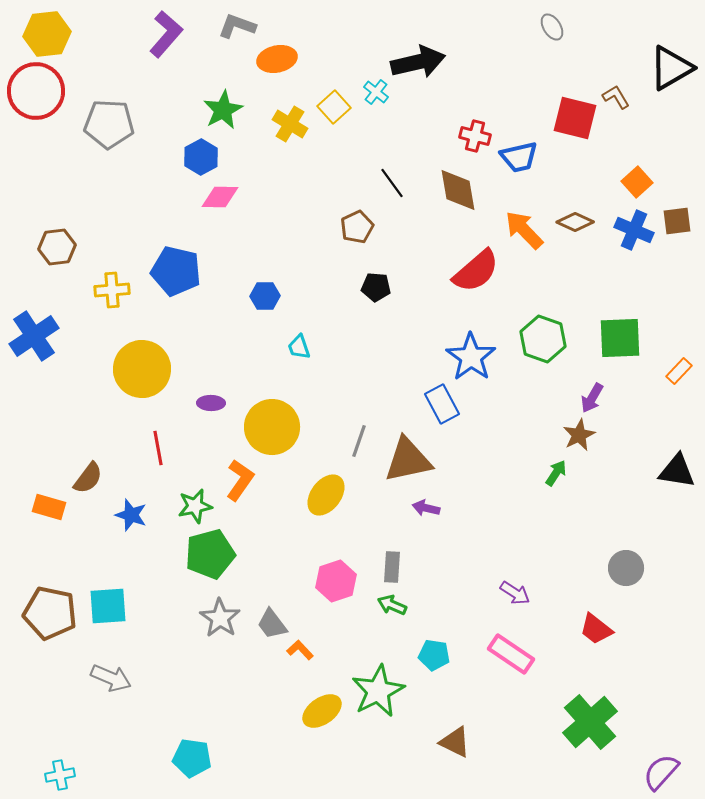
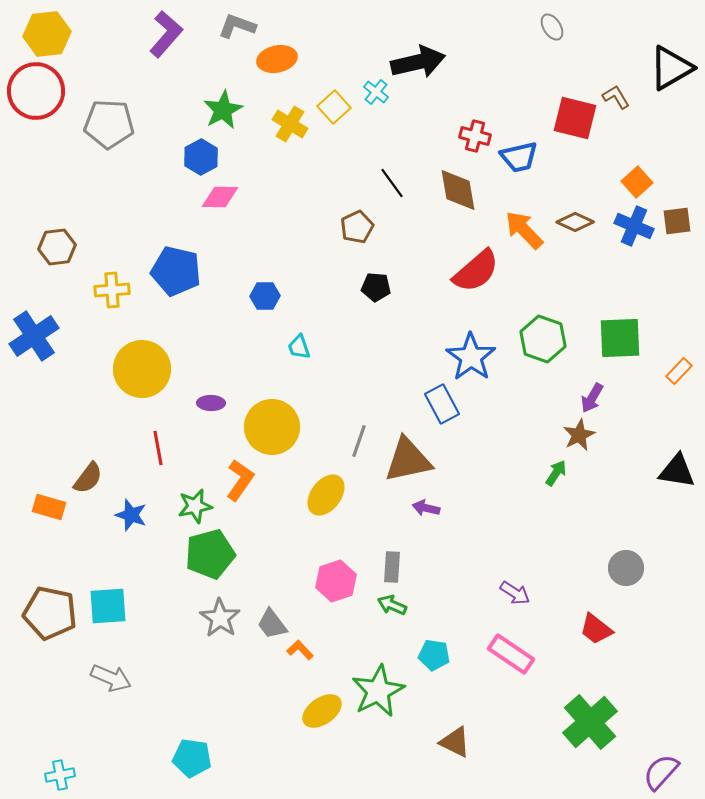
blue cross at (634, 230): moved 4 px up
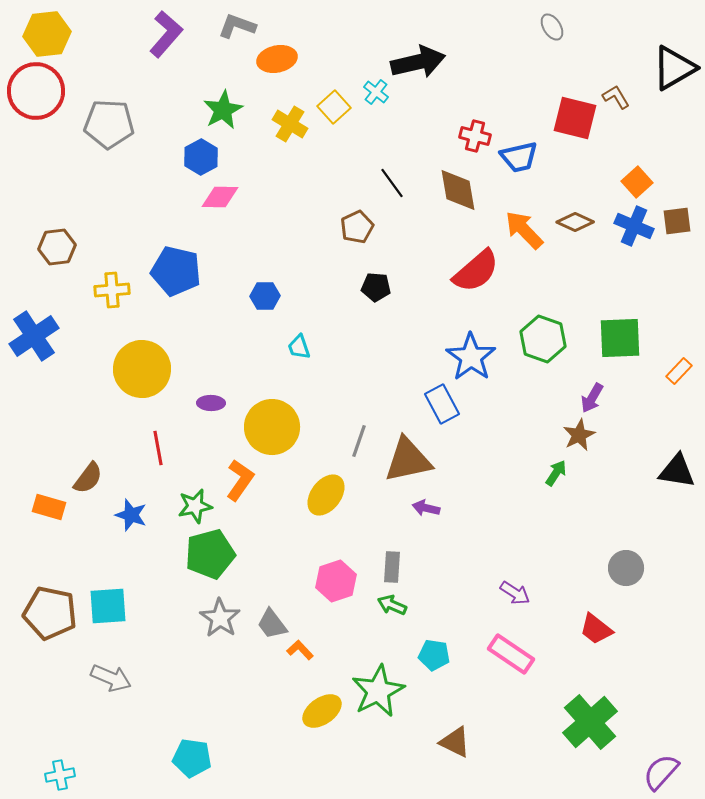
black triangle at (671, 68): moved 3 px right
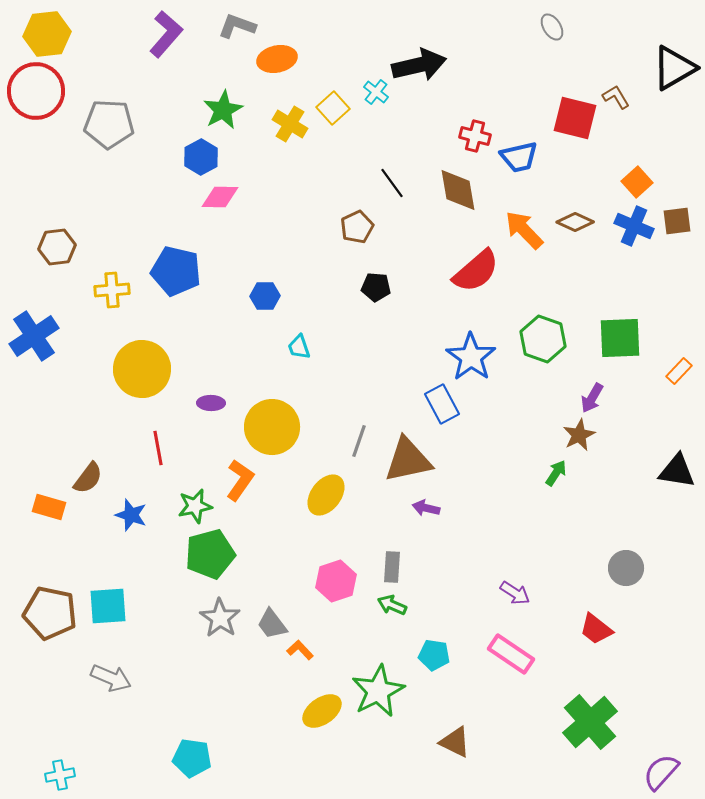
black arrow at (418, 62): moved 1 px right, 3 px down
yellow square at (334, 107): moved 1 px left, 1 px down
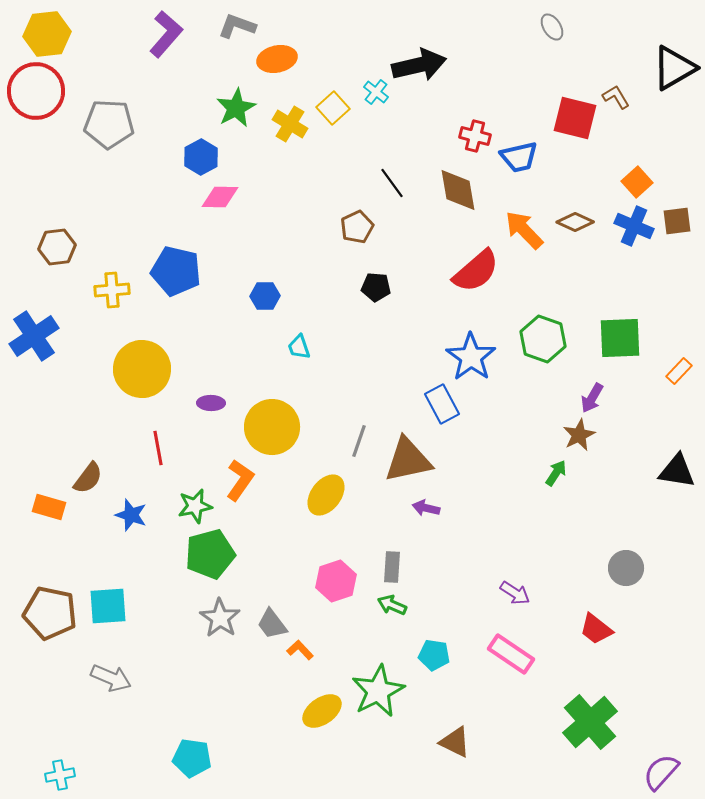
green star at (223, 110): moved 13 px right, 2 px up
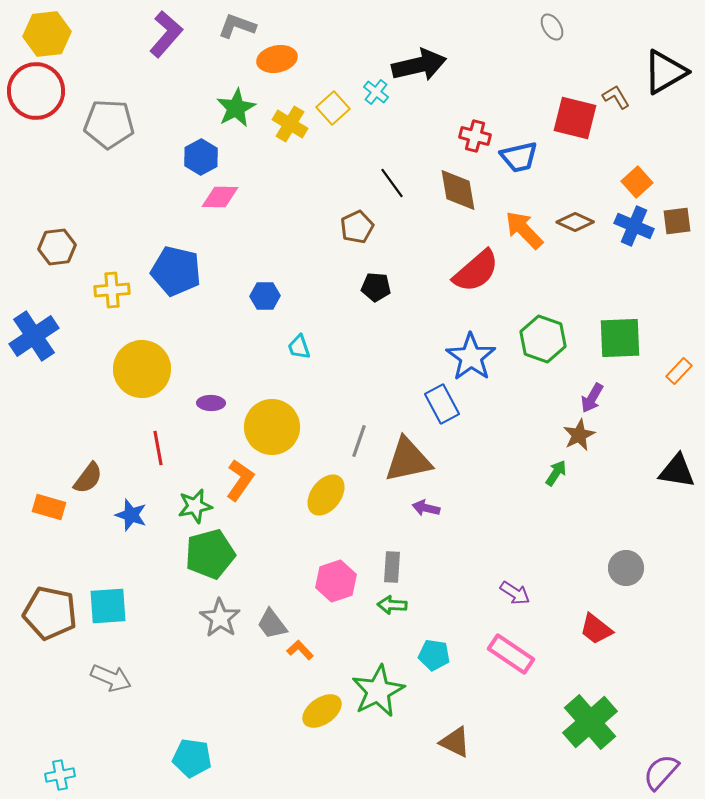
black triangle at (674, 68): moved 9 px left, 4 px down
green arrow at (392, 605): rotated 20 degrees counterclockwise
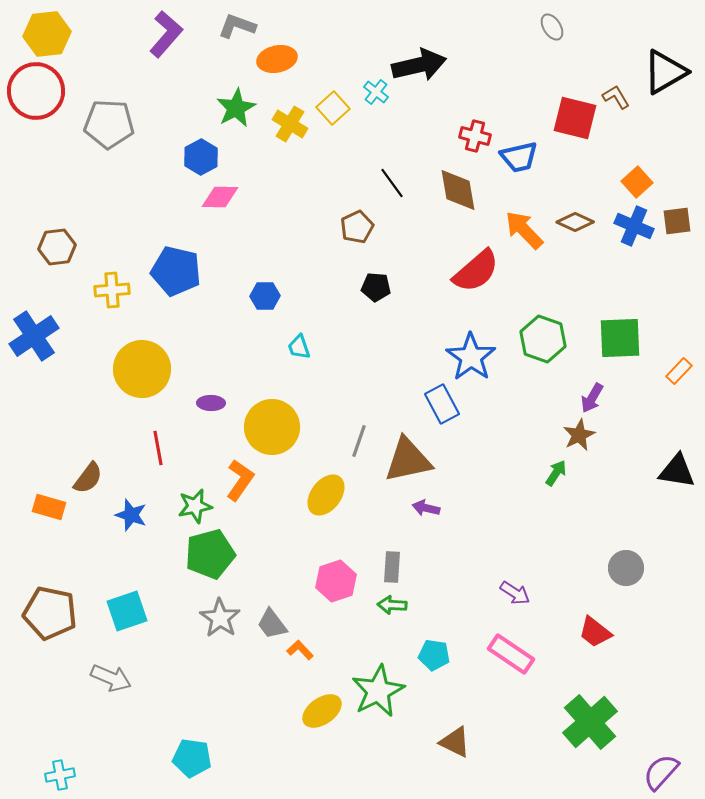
cyan square at (108, 606): moved 19 px right, 5 px down; rotated 15 degrees counterclockwise
red trapezoid at (596, 629): moved 1 px left, 3 px down
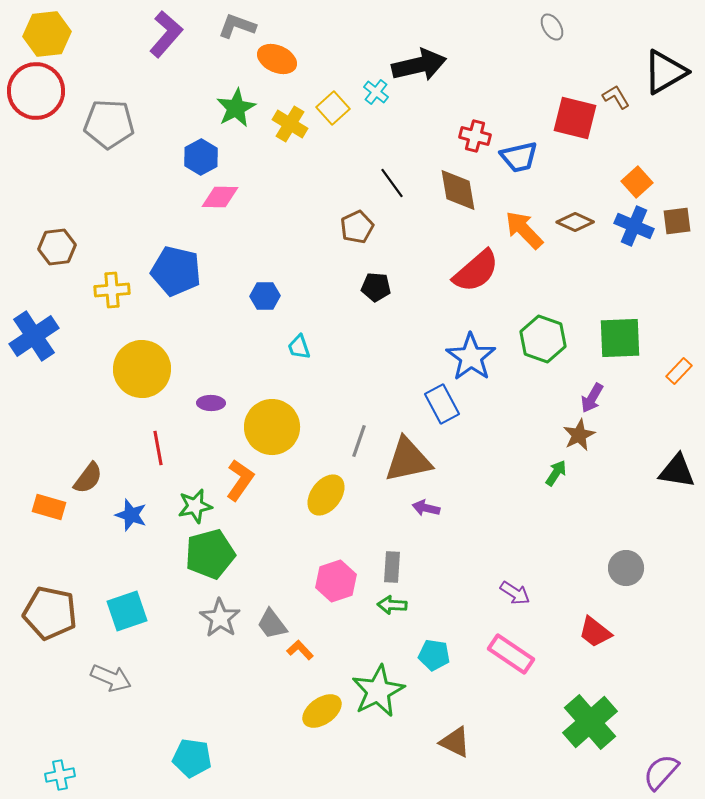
orange ellipse at (277, 59): rotated 36 degrees clockwise
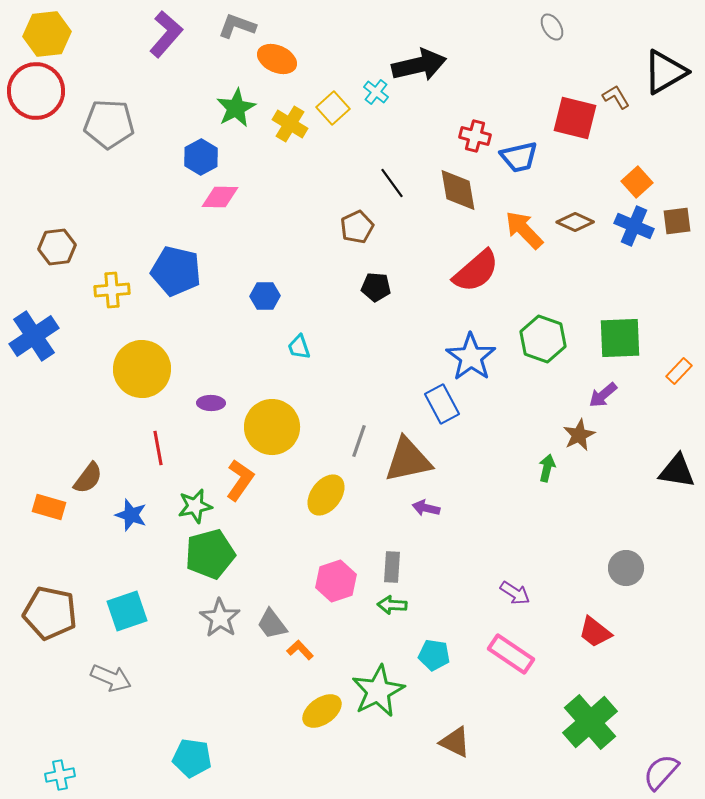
purple arrow at (592, 398): moved 11 px right, 3 px up; rotated 20 degrees clockwise
green arrow at (556, 473): moved 9 px left, 5 px up; rotated 20 degrees counterclockwise
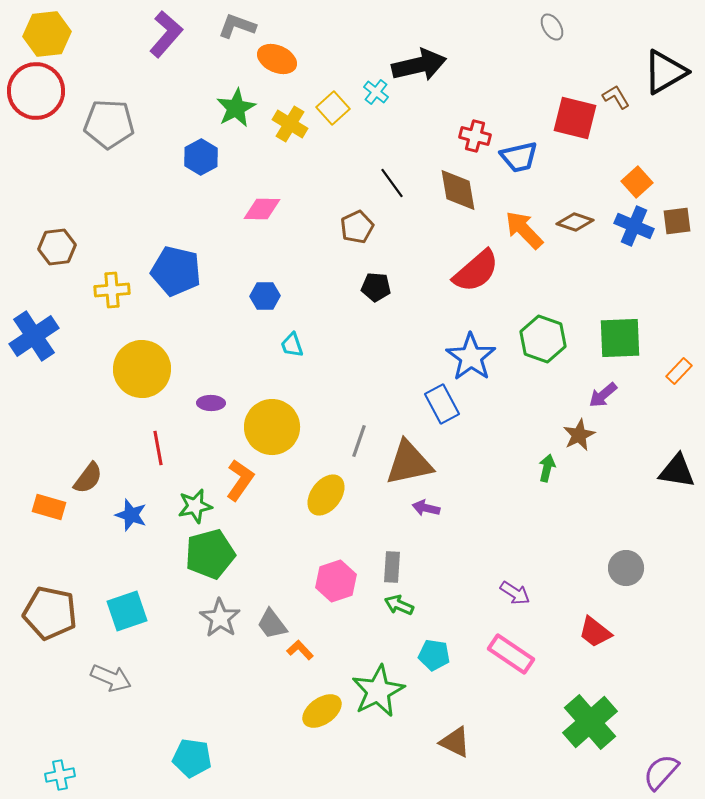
pink diamond at (220, 197): moved 42 px right, 12 px down
brown diamond at (575, 222): rotated 6 degrees counterclockwise
cyan trapezoid at (299, 347): moved 7 px left, 2 px up
brown triangle at (408, 460): moved 1 px right, 3 px down
green arrow at (392, 605): moved 7 px right; rotated 20 degrees clockwise
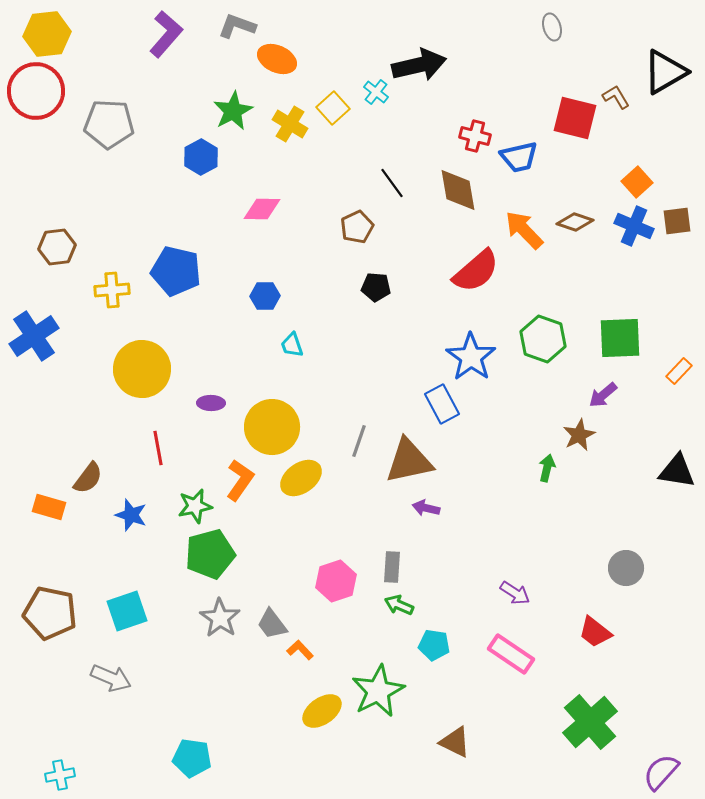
gray ellipse at (552, 27): rotated 16 degrees clockwise
green star at (236, 108): moved 3 px left, 3 px down
brown triangle at (409, 463): moved 2 px up
yellow ellipse at (326, 495): moved 25 px left, 17 px up; rotated 18 degrees clockwise
cyan pentagon at (434, 655): moved 10 px up
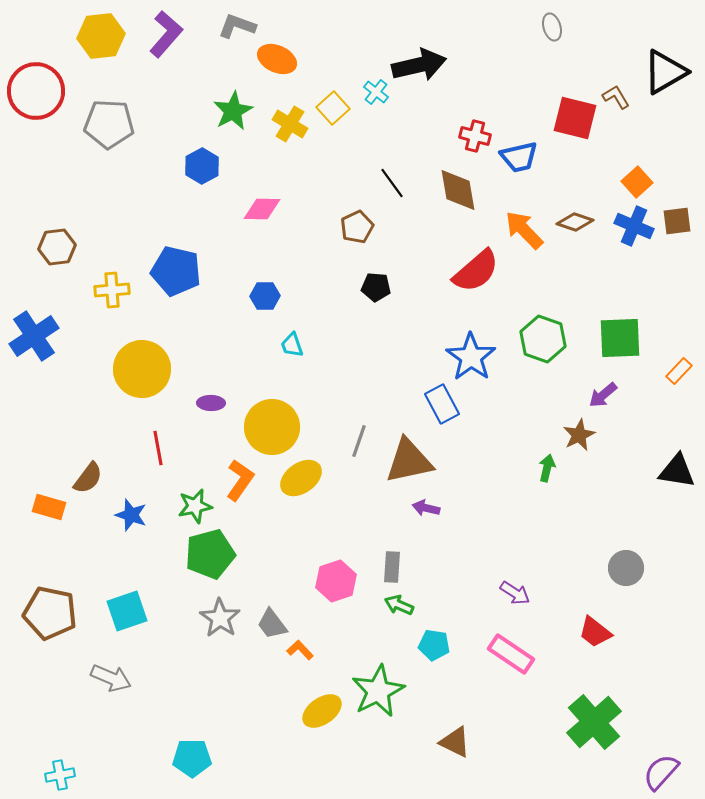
yellow hexagon at (47, 34): moved 54 px right, 2 px down
blue hexagon at (201, 157): moved 1 px right, 9 px down
green cross at (590, 722): moved 4 px right
cyan pentagon at (192, 758): rotated 9 degrees counterclockwise
